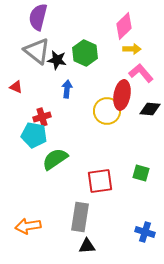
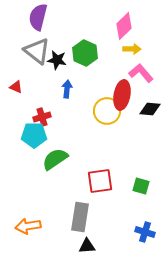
cyan pentagon: rotated 10 degrees counterclockwise
green square: moved 13 px down
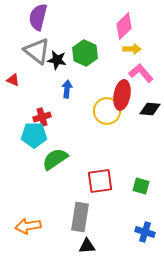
red triangle: moved 3 px left, 7 px up
